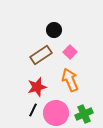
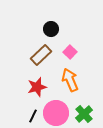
black circle: moved 3 px left, 1 px up
brown rectangle: rotated 10 degrees counterclockwise
black line: moved 6 px down
green cross: rotated 18 degrees counterclockwise
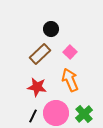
brown rectangle: moved 1 px left, 1 px up
red star: rotated 24 degrees clockwise
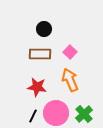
black circle: moved 7 px left
brown rectangle: rotated 45 degrees clockwise
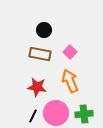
black circle: moved 1 px down
brown rectangle: rotated 10 degrees clockwise
orange arrow: moved 1 px down
green cross: rotated 36 degrees clockwise
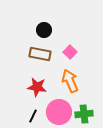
pink circle: moved 3 px right, 1 px up
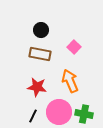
black circle: moved 3 px left
pink square: moved 4 px right, 5 px up
green cross: rotated 18 degrees clockwise
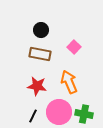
orange arrow: moved 1 px left, 1 px down
red star: moved 1 px up
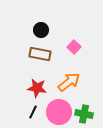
orange arrow: rotated 75 degrees clockwise
red star: moved 2 px down
black line: moved 4 px up
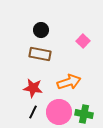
pink square: moved 9 px right, 6 px up
orange arrow: rotated 20 degrees clockwise
red star: moved 4 px left
